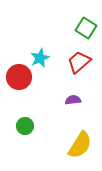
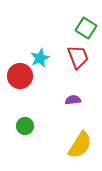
red trapezoid: moved 1 px left, 5 px up; rotated 110 degrees clockwise
red circle: moved 1 px right, 1 px up
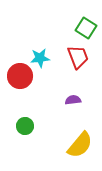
cyan star: rotated 18 degrees clockwise
yellow semicircle: rotated 8 degrees clockwise
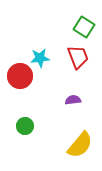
green square: moved 2 px left, 1 px up
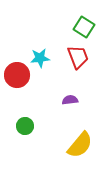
red circle: moved 3 px left, 1 px up
purple semicircle: moved 3 px left
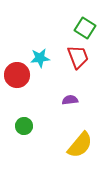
green square: moved 1 px right, 1 px down
green circle: moved 1 px left
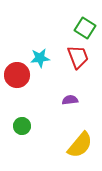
green circle: moved 2 px left
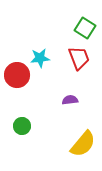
red trapezoid: moved 1 px right, 1 px down
yellow semicircle: moved 3 px right, 1 px up
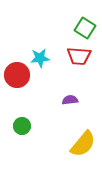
red trapezoid: moved 2 px up; rotated 115 degrees clockwise
